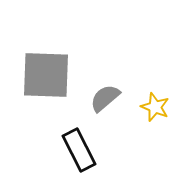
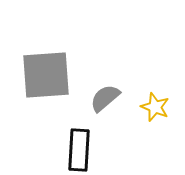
gray square: rotated 6 degrees counterclockwise
black rectangle: rotated 30 degrees clockwise
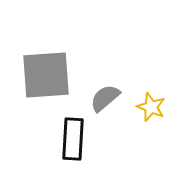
yellow star: moved 4 px left
black rectangle: moved 6 px left, 11 px up
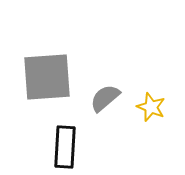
gray square: moved 1 px right, 2 px down
black rectangle: moved 8 px left, 8 px down
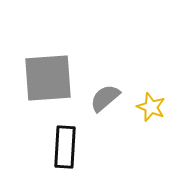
gray square: moved 1 px right, 1 px down
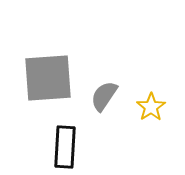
gray semicircle: moved 1 px left, 2 px up; rotated 16 degrees counterclockwise
yellow star: rotated 16 degrees clockwise
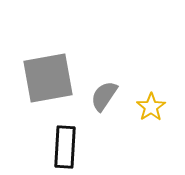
gray square: rotated 6 degrees counterclockwise
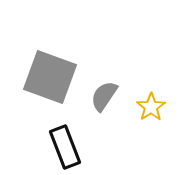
gray square: moved 2 px right, 1 px up; rotated 30 degrees clockwise
black rectangle: rotated 24 degrees counterclockwise
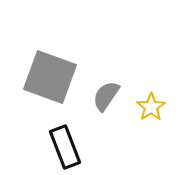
gray semicircle: moved 2 px right
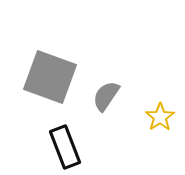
yellow star: moved 9 px right, 10 px down
